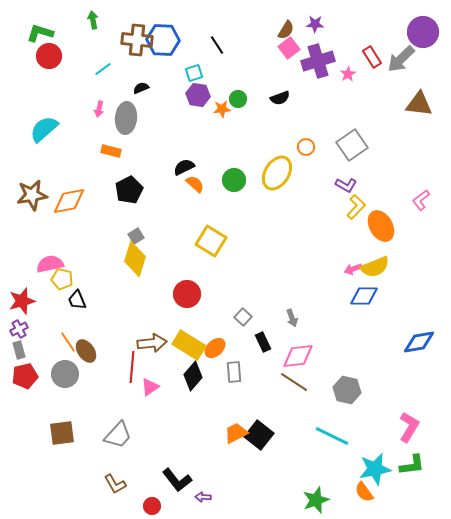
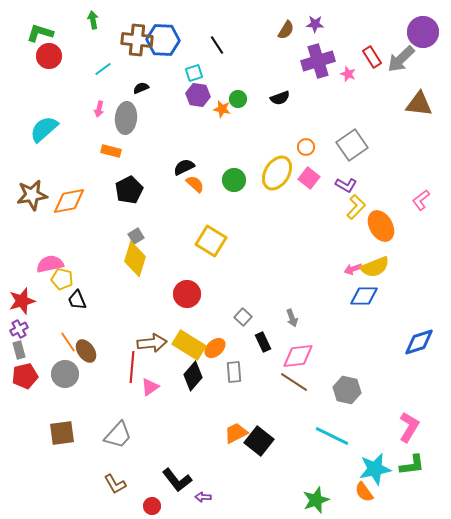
pink square at (289, 48): moved 20 px right, 130 px down; rotated 15 degrees counterclockwise
pink star at (348, 74): rotated 21 degrees counterclockwise
orange star at (222, 109): rotated 18 degrees clockwise
blue diamond at (419, 342): rotated 8 degrees counterclockwise
black square at (259, 435): moved 6 px down
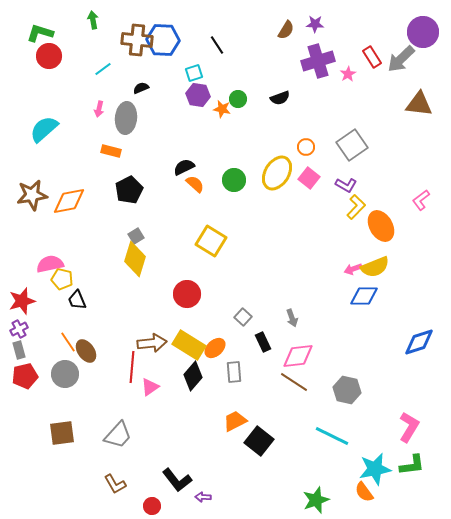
pink star at (348, 74): rotated 21 degrees clockwise
orange trapezoid at (236, 433): moved 1 px left, 12 px up
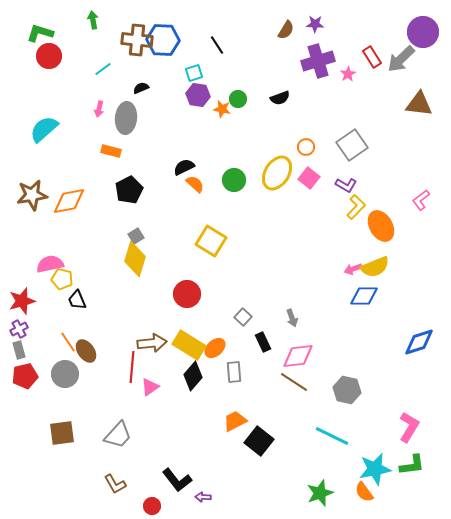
green star at (316, 500): moved 4 px right, 7 px up
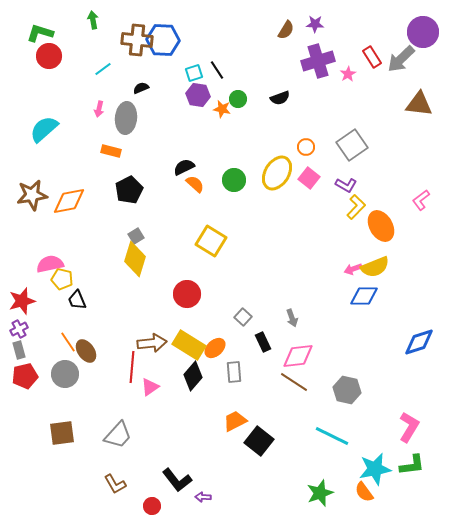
black line at (217, 45): moved 25 px down
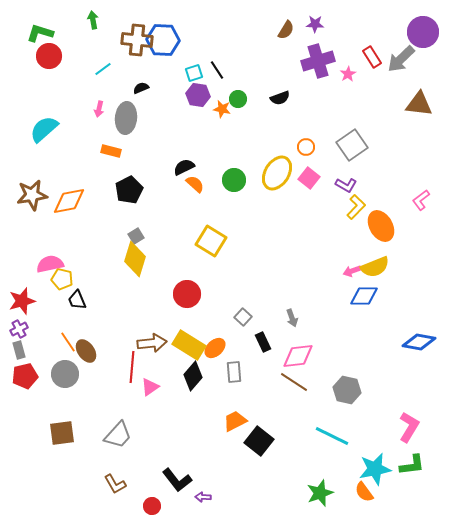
pink arrow at (353, 269): moved 1 px left, 2 px down
blue diamond at (419, 342): rotated 28 degrees clockwise
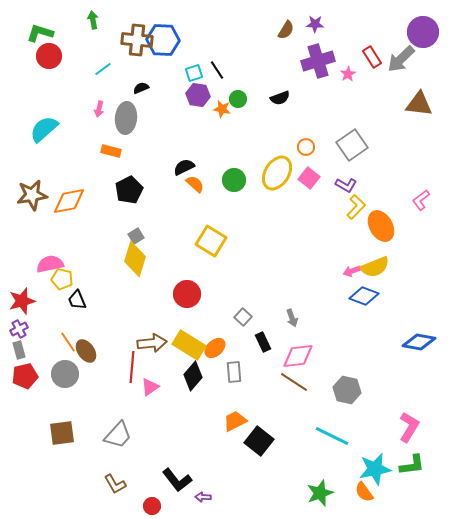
blue diamond at (364, 296): rotated 20 degrees clockwise
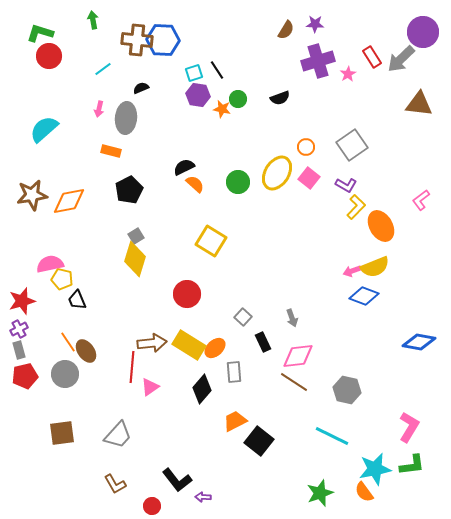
green circle at (234, 180): moved 4 px right, 2 px down
black diamond at (193, 376): moved 9 px right, 13 px down
